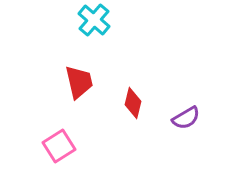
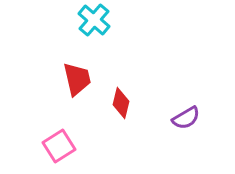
red trapezoid: moved 2 px left, 3 px up
red diamond: moved 12 px left
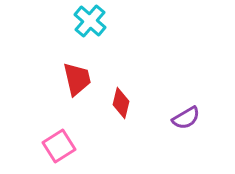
cyan cross: moved 4 px left, 1 px down
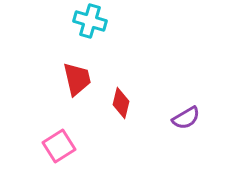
cyan cross: rotated 24 degrees counterclockwise
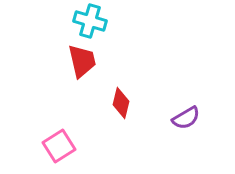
red trapezoid: moved 5 px right, 18 px up
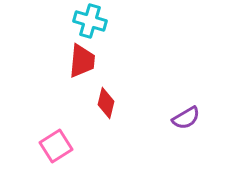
red trapezoid: rotated 18 degrees clockwise
red diamond: moved 15 px left
pink square: moved 3 px left
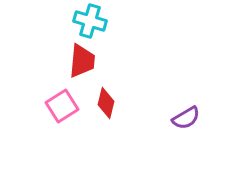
pink square: moved 6 px right, 40 px up
